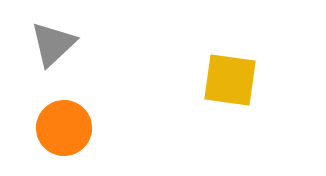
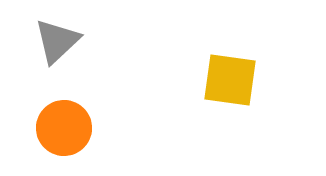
gray triangle: moved 4 px right, 3 px up
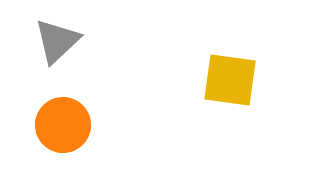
orange circle: moved 1 px left, 3 px up
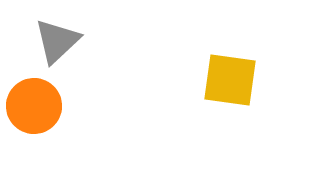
orange circle: moved 29 px left, 19 px up
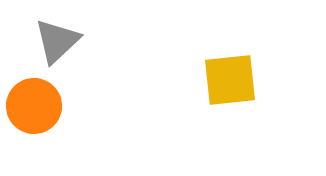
yellow square: rotated 14 degrees counterclockwise
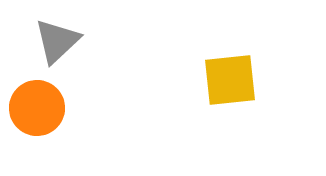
orange circle: moved 3 px right, 2 px down
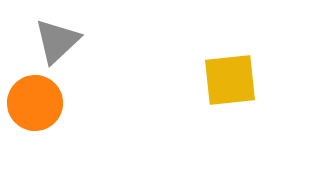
orange circle: moved 2 px left, 5 px up
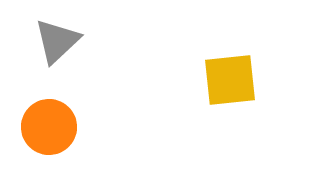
orange circle: moved 14 px right, 24 px down
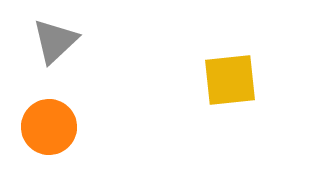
gray triangle: moved 2 px left
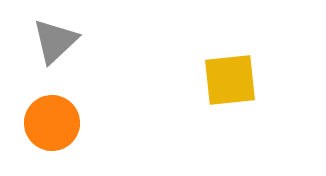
orange circle: moved 3 px right, 4 px up
